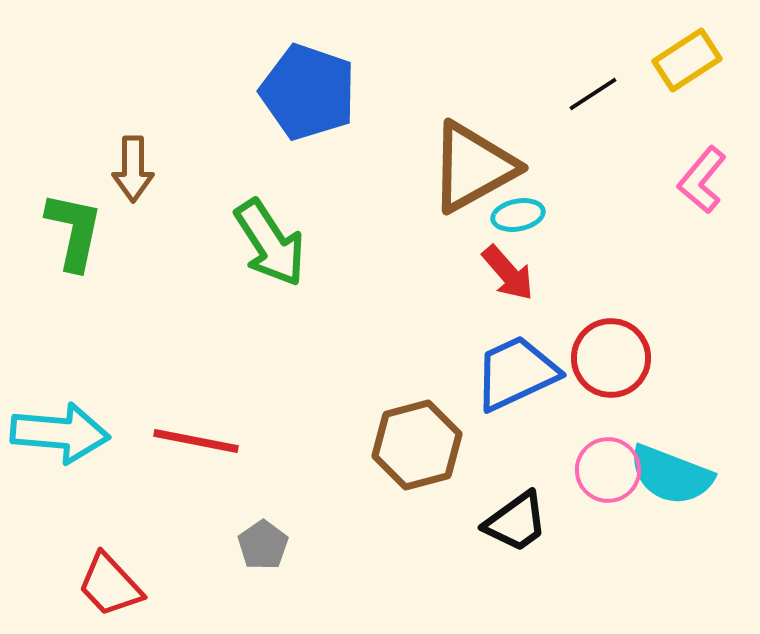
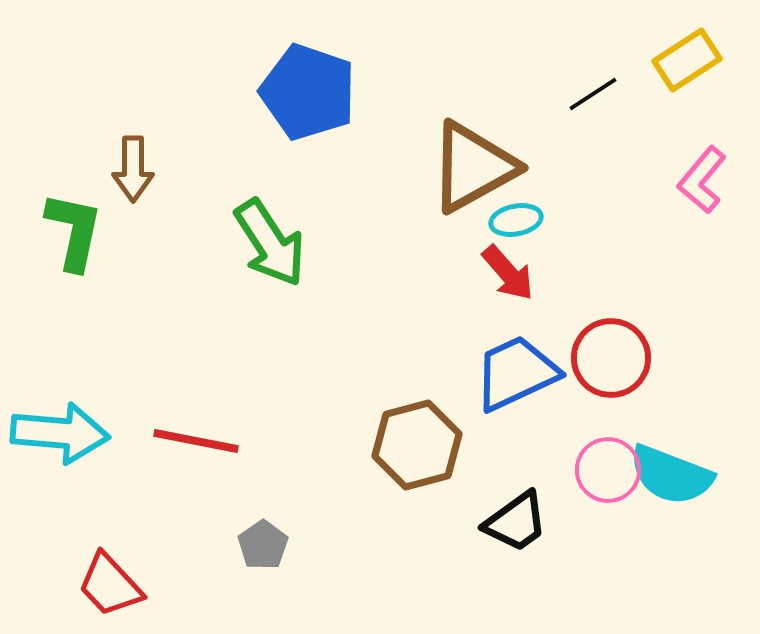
cyan ellipse: moved 2 px left, 5 px down
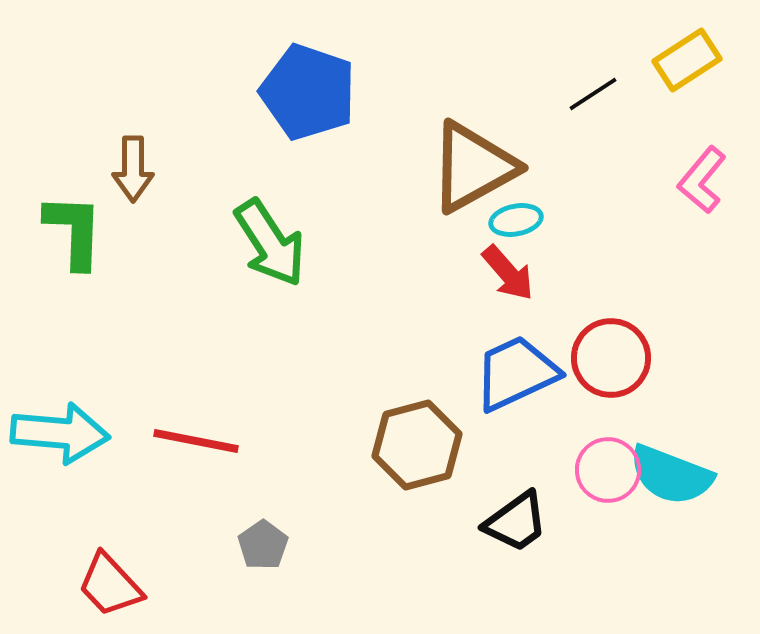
green L-shape: rotated 10 degrees counterclockwise
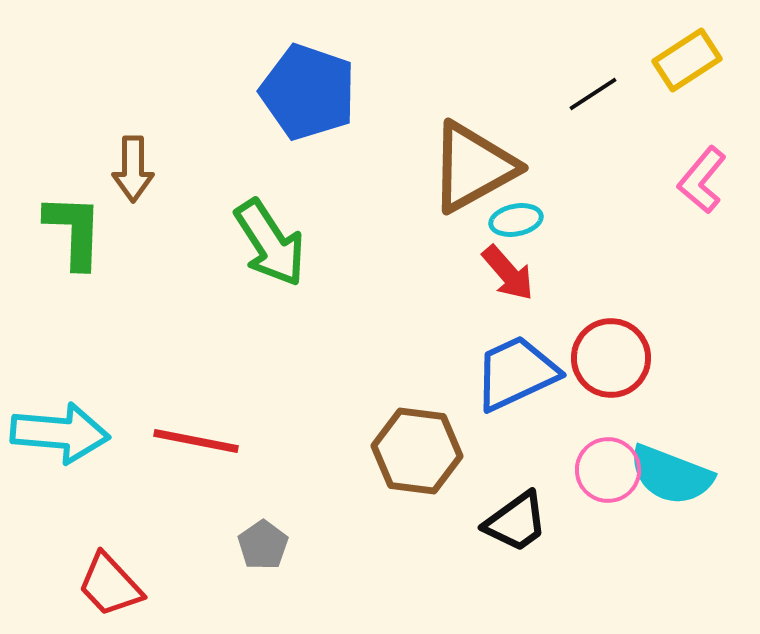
brown hexagon: moved 6 px down; rotated 22 degrees clockwise
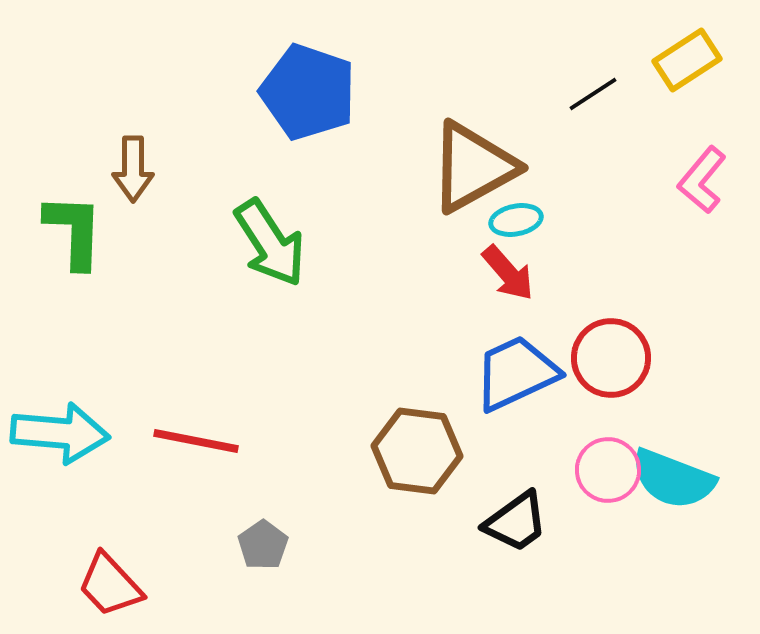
cyan semicircle: moved 2 px right, 4 px down
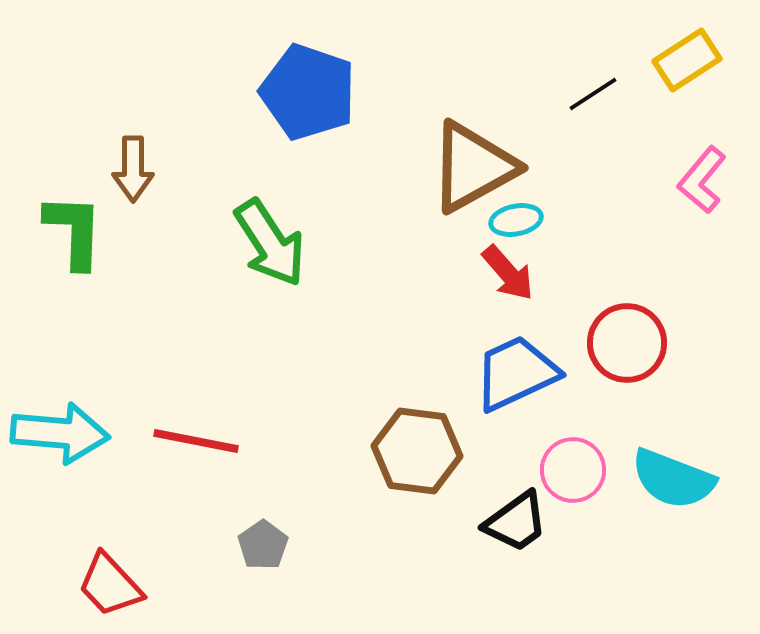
red circle: moved 16 px right, 15 px up
pink circle: moved 35 px left
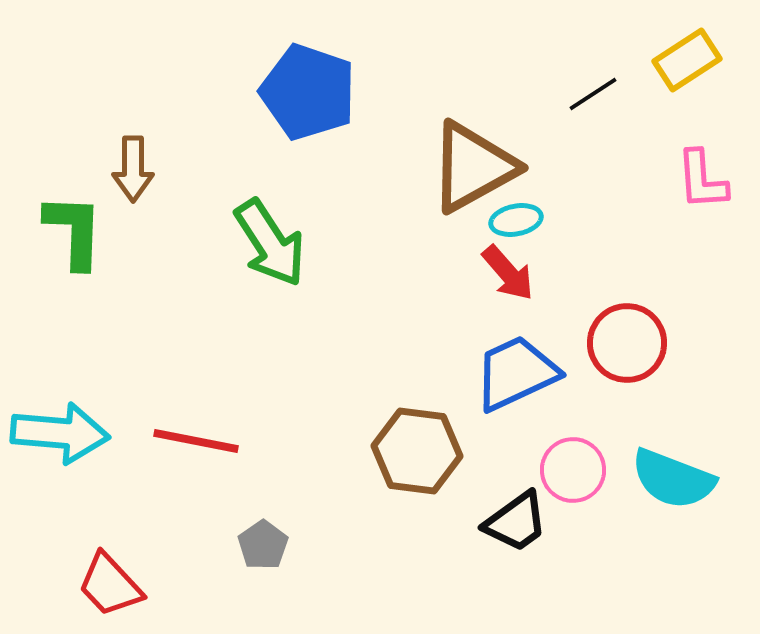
pink L-shape: rotated 44 degrees counterclockwise
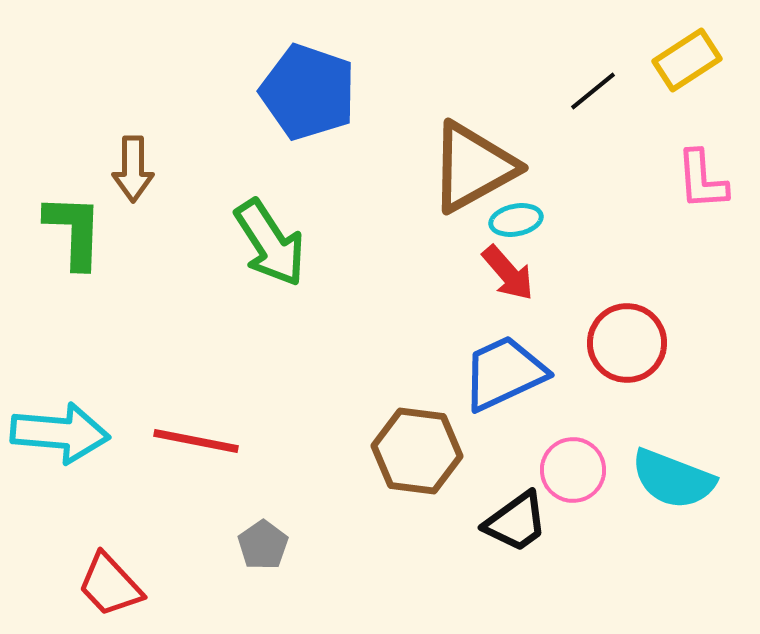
black line: moved 3 px up; rotated 6 degrees counterclockwise
blue trapezoid: moved 12 px left
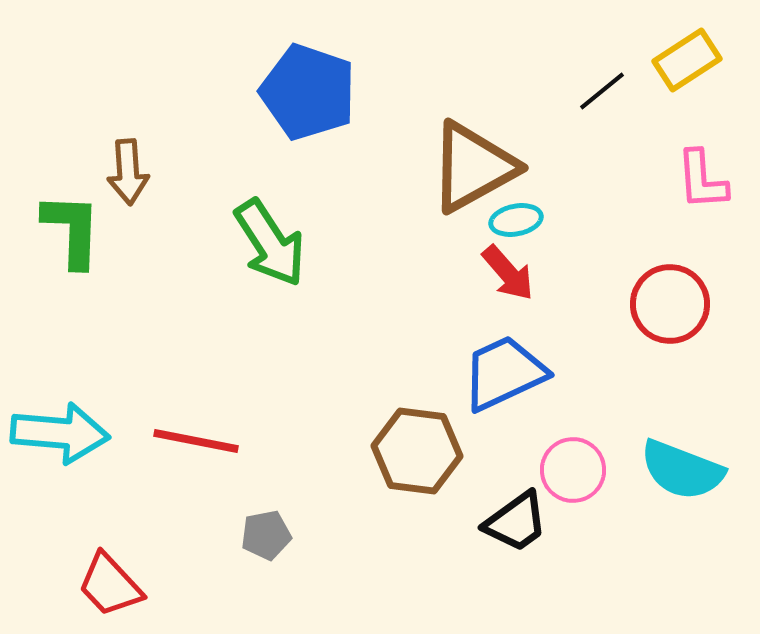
black line: moved 9 px right
brown arrow: moved 5 px left, 3 px down; rotated 4 degrees counterclockwise
green L-shape: moved 2 px left, 1 px up
red circle: moved 43 px right, 39 px up
cyan semicircle: moved 9 px right, 9 px up
gray pentagon: moved 3 px right, 10 px up; rotated 24 degrees clockwise
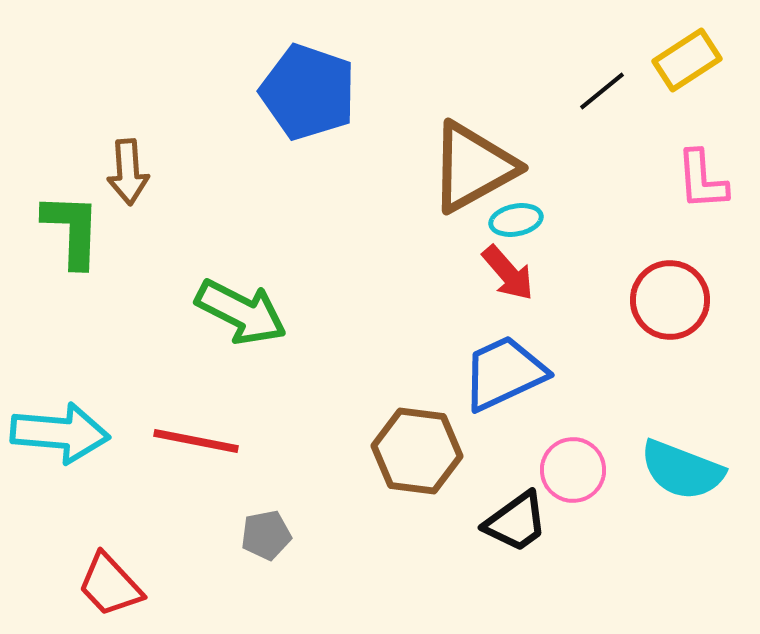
green arrow: moved 29 px left, 69 px down; rotated 30 degrees counterclockwise
red circle: moved 4 px up
